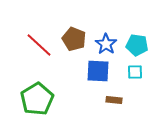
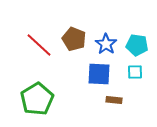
blue square: moved 1 px right, 3 px down
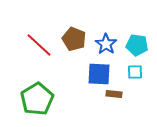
brown rectangle: moved 6 px up
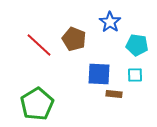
blue star: moved 4 px right, 22 px up
cyan square: moved 3 px down
green pentagon: moved 5 px down
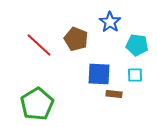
brown pentagon: moved 2 px right
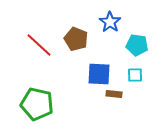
green pentagon: rotated 28 degrees counterclockwise
